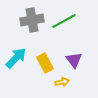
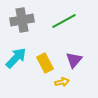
gray cross: moved 10 px left
purple triangle: rotated 18 degrees clockwise
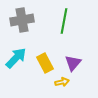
green line: rotated 50 degrees counterclockwise
purple triangle: moved 1 px left, 3 px down
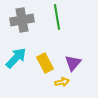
green line: moved 7 px left, 4 px up; rotated 20 degrees counterclockwise
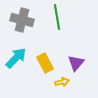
gray cross: rotated 25 degrees clockwise
purple triangle: moved 3 px right
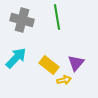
yellow rectangle: moved 4 px right, 2 px down; rotated 24 degrees counterclockwise
yellow arrow: moved 2 px right, 2 px up
